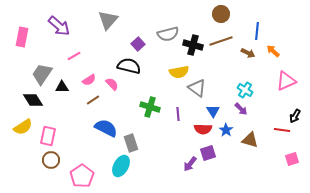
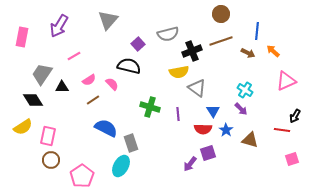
purple arrow at (59, 26): rotated 80 degrees clockwise
black cross at (193, 45): moved 1 px left, 6 px down; rotated 36 degrees counterclockwise
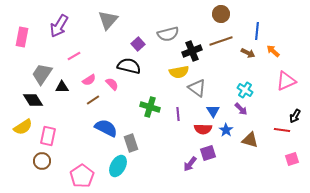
brown circle at (51, 160): moved 9 px left, 1 px down
cyan ellipse at (121, 166): moved 3 px left
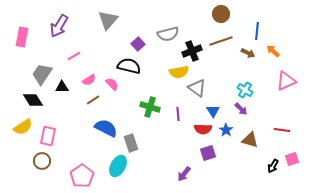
black arrow at (295, 116): moved 22 px left, 50 px down
purple arrow at (190, 164): moved 6 px left, 10 px down
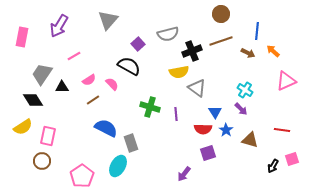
black semicircle at (129, 66): rotated 15 degrees clockwise
blue triangle at (213, 111): moved 2 px right, 1 px down
purple line at (178, 114): moved 2 px left
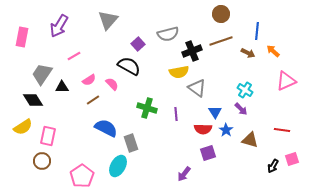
green cross at (150, 107): moved 3 px left, 1 px down
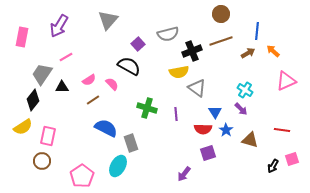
brown arrow at (248, 53): rotated 56 degrees counterclockwise
pink line at (74, 56): moved 8 px left, 1 px down
black diamond at (33, 100): rotated 70 degrees clockwise
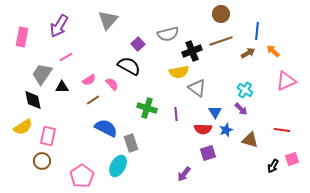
black diamond at (33, 100): rotated 50 degrees counterclockwise
blue star at (226, 130): rotated 16 degrees clockwise
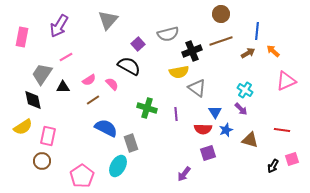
black triangle at (62, 87): moved 1 px right
